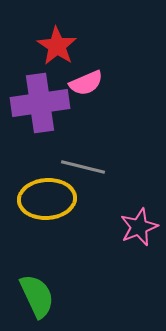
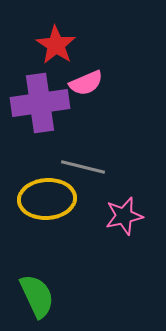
red star: moved 1 px left, 1 px up
pink star: moved 15 px left, 11 px up; rotated 9 degrees clockwise
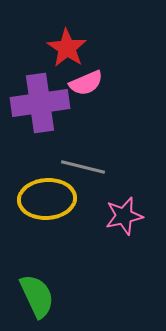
red star: moved 11 px right, 3 px down
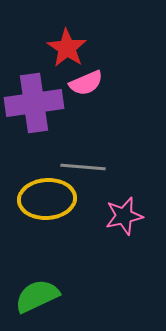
purple cross: moved 6 px left
gray line: rotated 9 degrees counterclockwise
green semicircle: rotated 90 degrees counterclockwise
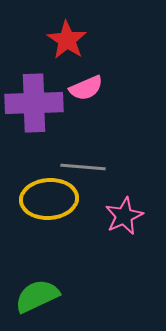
red star: moved 8 px up
pink semicircle: moved 5 px down
purple cross: rotated 6 degrees clockwise
yellow ellipse: moved 2 px right
pink star: rotated 12 degrees counterclockwise
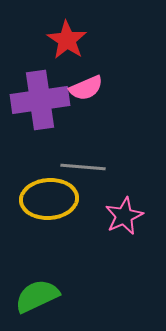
purple cross: moved 6 px right, 3 px up; rotated 6 degrees counterclockwise
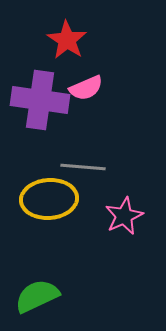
purple cross: rotated 16 degrees clockwise
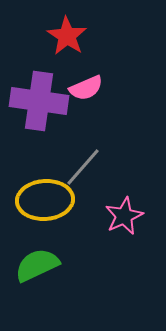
red star: moved 4 px up
purple cross: moved 1 px left, 1 px down
gray line: rotated 54 degrees counterclockwise
yellow ellipse: moved 4 px left, 1 px down
green semicircle: moved 31 px up
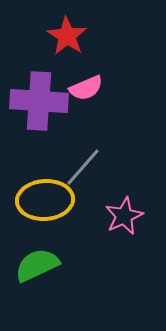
purple cross: rotated 4 degrees counterclockwise
